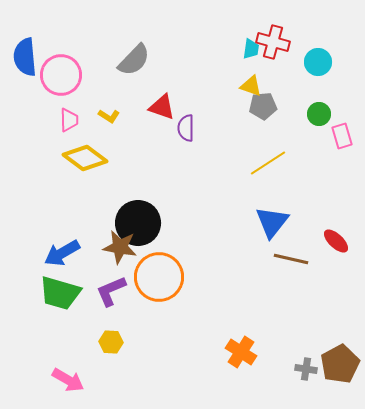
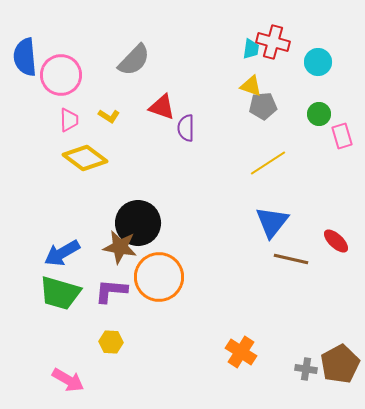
purple L-shape: rotated 28 degrees clockwise
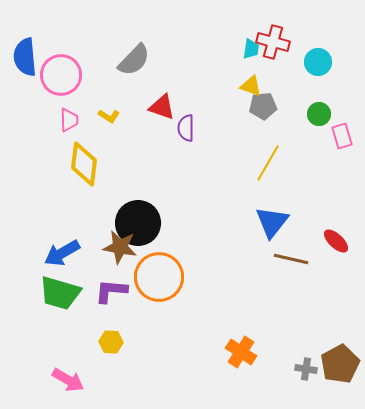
yellow diamond: moved 1 px left, 6 px down; rotated 60 degrees clockwise
yellow line: rotated 27 degrees counterclockwise
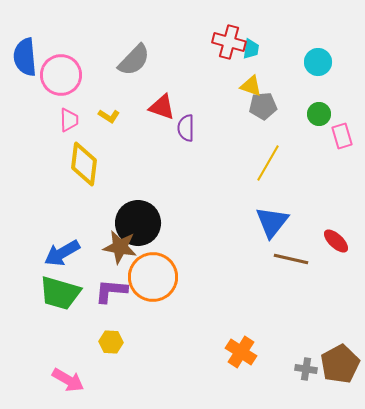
red cross: moved 44 px left
orange circle: moved 6 px left
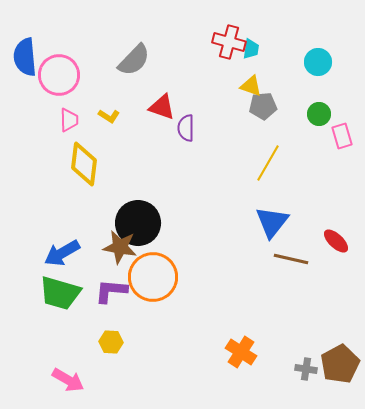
pink circle: moved 2 px left
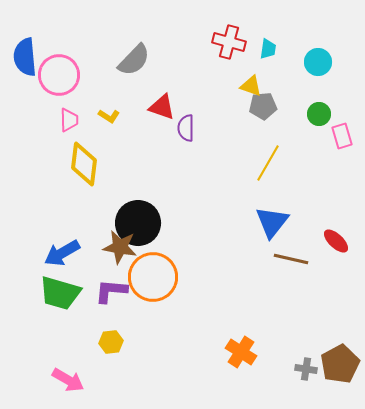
cyan trapezoid: moved 17 px right
yellow hexagon: rotated 10 degrees counterclockwise
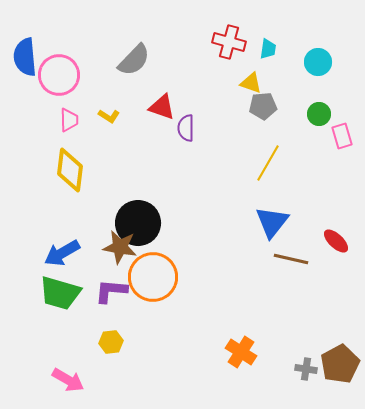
yellow triangle: moved 3 px up
yellow diamond: moved 14 px left, 6 px down
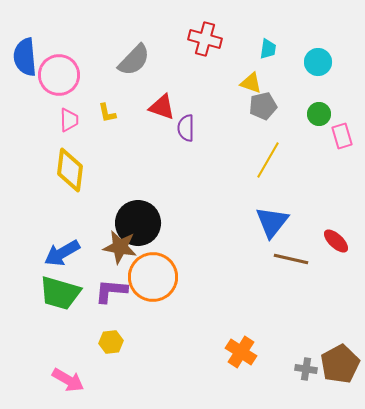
red cross: moved 24 px left, 3 px up
gray pentagon: rotated 8 degrees counterclockwise
yellow L-shape: moved 2 px left, 3 px up; rotated 45 degrees clockwise
yellow line: moved 3 px up
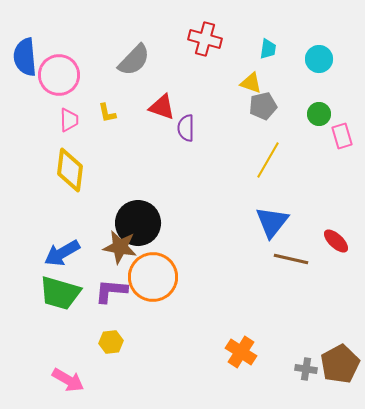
cyan circle: moved 1 px right, 3 px up
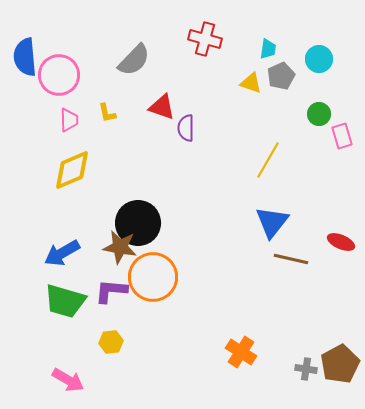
gray pentagon: moved 18 px right, 30 px up; rotated 12 degrees counterclockwise
yellow diamond: moved 2 px right; rotated 60 degrees clockwise
red ellipse: moved 5 px right, 1 px down; rotated 20 degrees counterclockwise
green trapezoid: moved 5 px right, 8 px down
